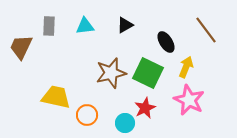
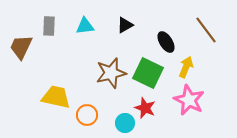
red star: rotated 25 degrees counterclockwise
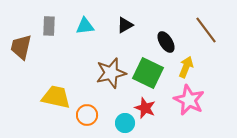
brown trapezoid: rotated 12 degrees counterclockwise
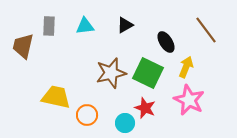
brown trapezoid: moved 2 px right, 1 px up
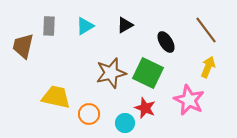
cyan triangle: rotated 24 degrees counterclockwise
yellow arrow: moved 22 px right
orange circle: moved 2 px right, 1 px up
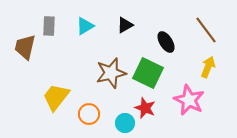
brown trapezoid: moved 2 px right, 1 px down
yellow trapezoid: rotated 64 degrees counterclockwise
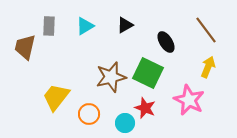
brown star: moved 4 px down
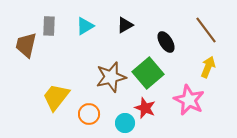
brown trapezoid: moved 1 px right, 2 px up
green square: rotated 24 degrees clockwise
